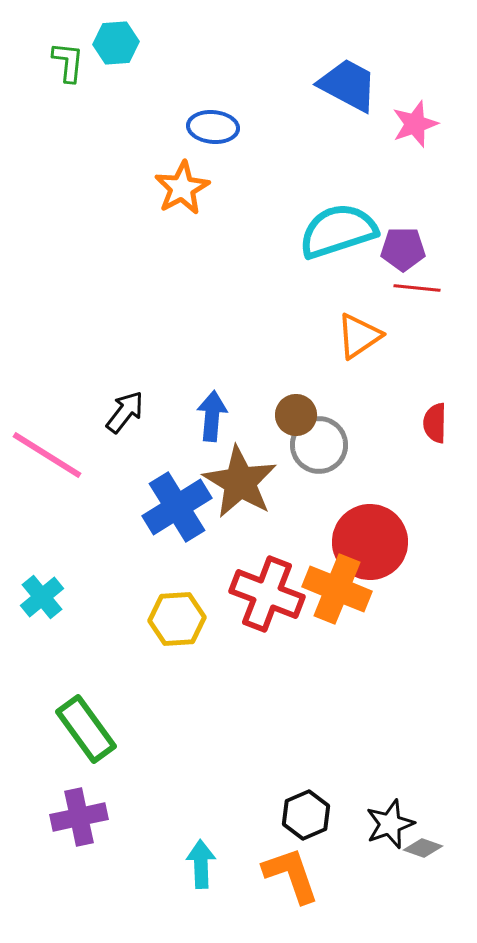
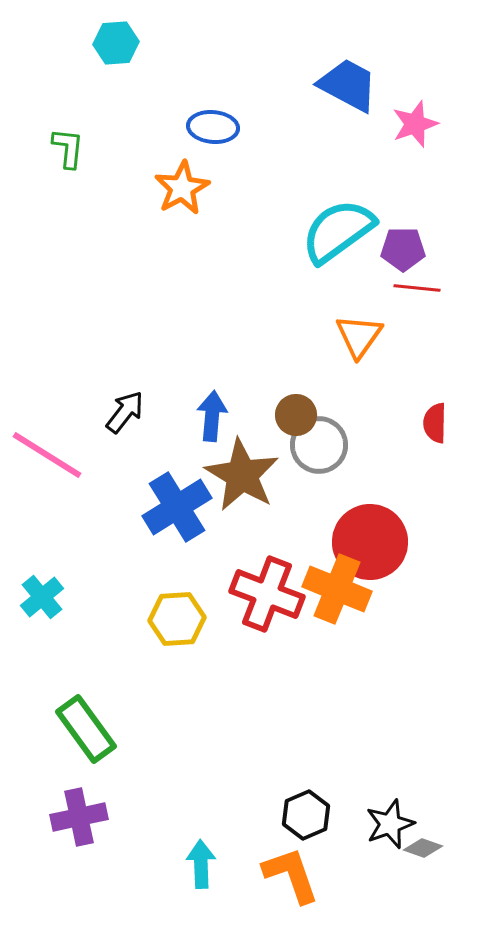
green L-shape: moved 86 px down
cyan semicircle: rotated 18 degrees counterclockwise
orange triangle: rotated 21 degrees counterclockwise
brown star: moved 2 px right, 7 px up
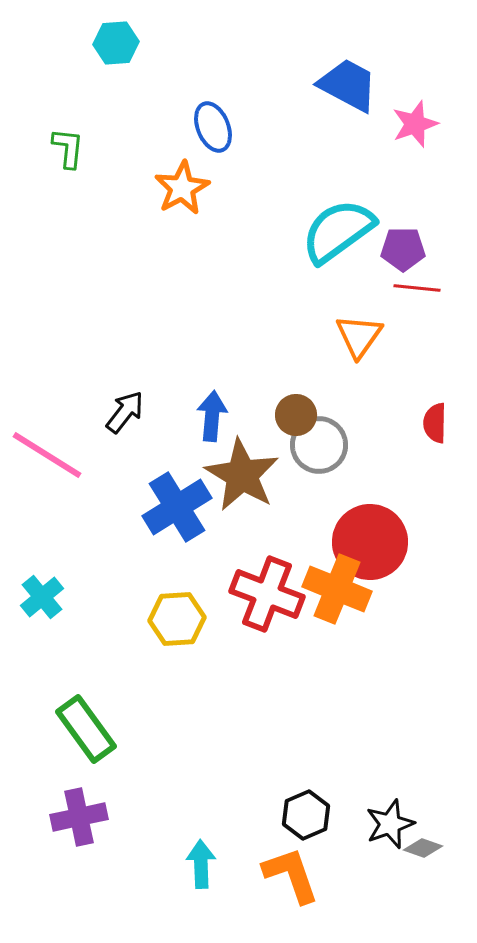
blue ellipse: rotated 63 degrees clockwise
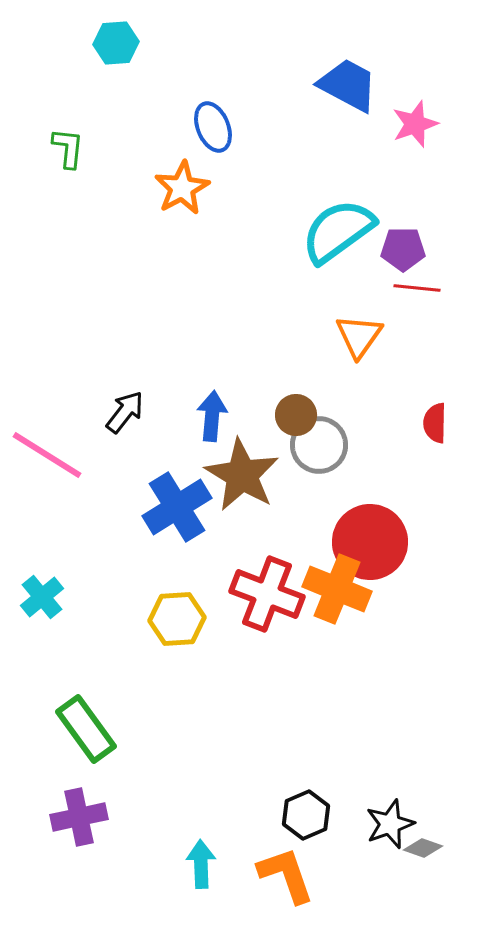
orange L-shape: moved 5 px left
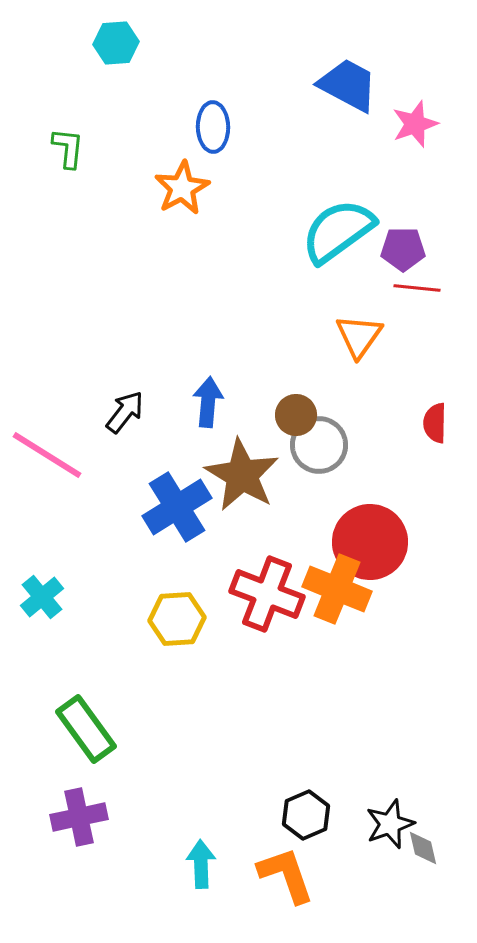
blue ellipse: rotated 21 degrees clockwise
blue arrow: moved 4 px left, 14 px up
gray diamond: rotated 57 degrees clockwise
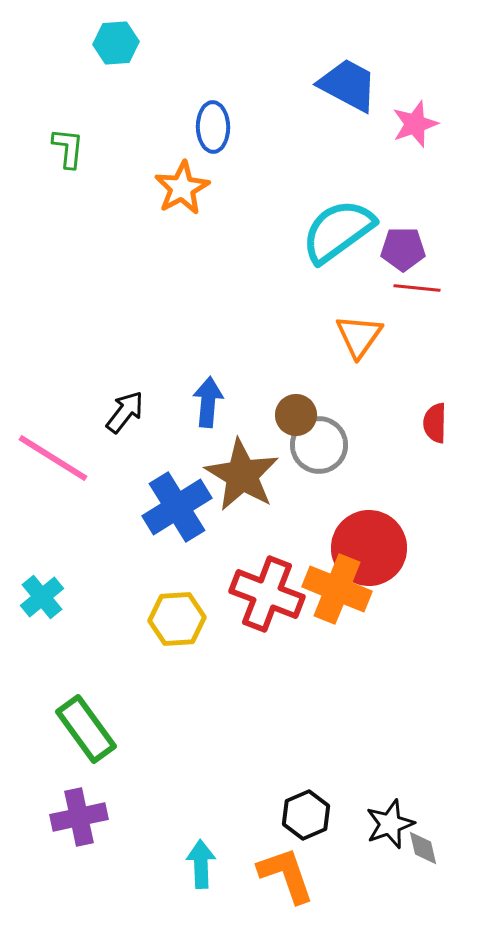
pink line: moved 6 px right, 3 px down
red circle: moved 1 px left, 6 px down
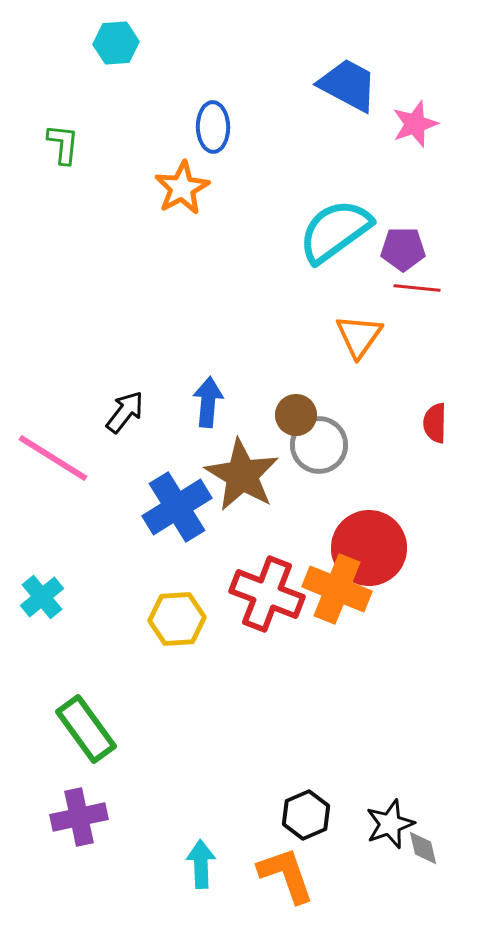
green L-shape: moved 5 px left, 4 px up
cyan semicircle: moved 3 px left
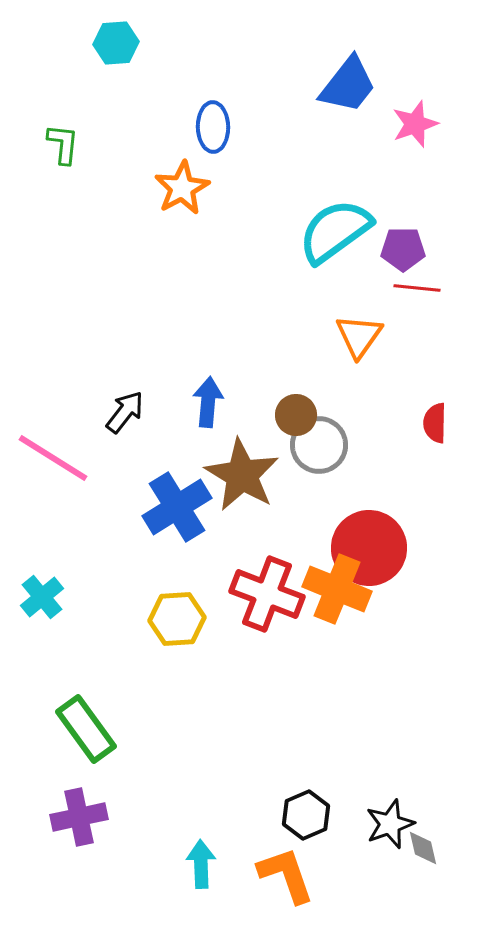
blue trapezoid: rotated 100 degrees clockwise
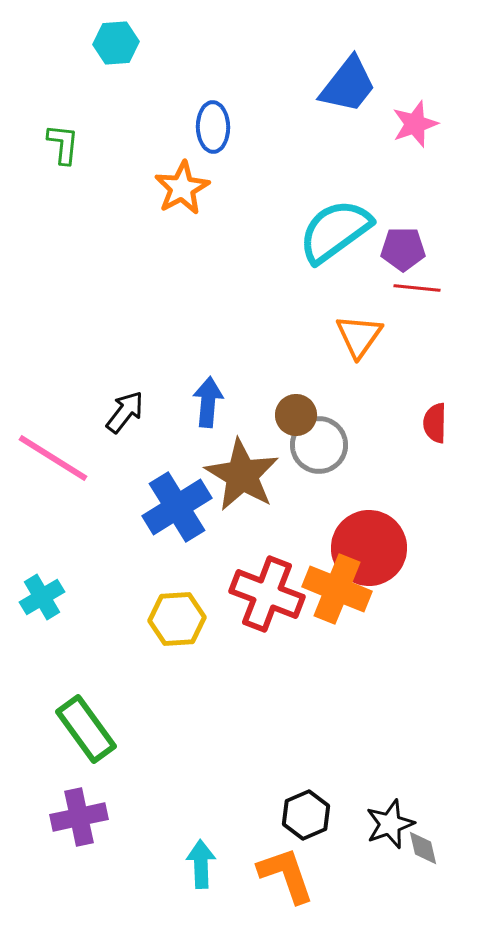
cyan cross: rotated 9 degrees clockwise
